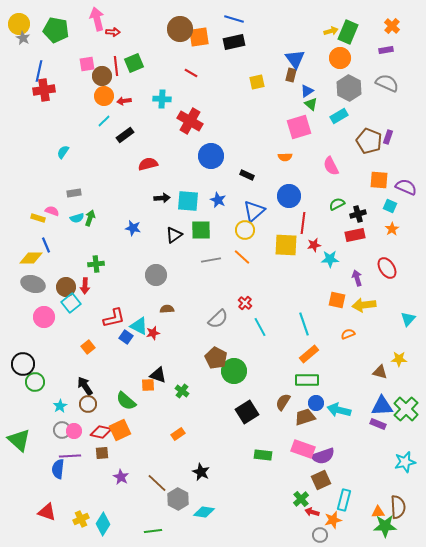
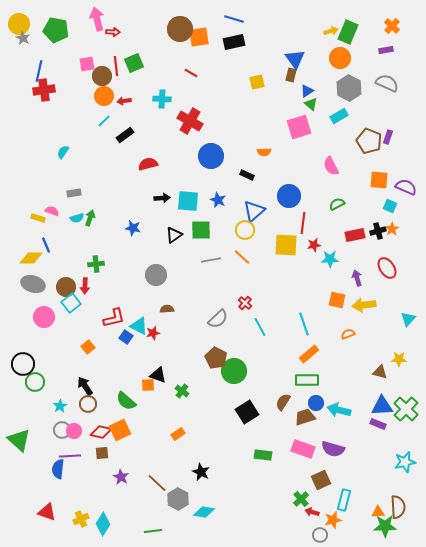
orange semicircle at (285, 157): moved 21 px left, 5 px up
black cross at (358, 214): moved 20 px right, 17 px down
purple semicircle at (323, 456): moved 10 px right, 7 px up; rotated 35 degrees clockwise
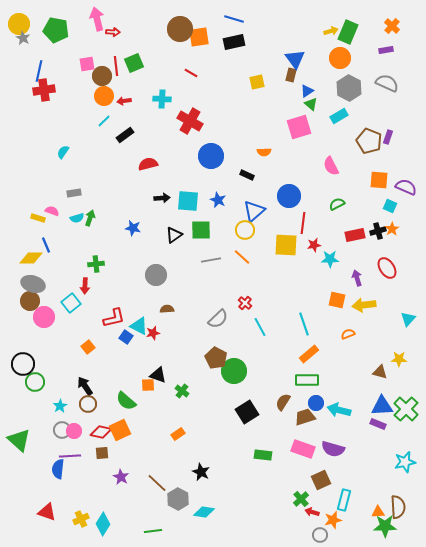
brown circle at (66, 287): moved 36 px left, 14 px down
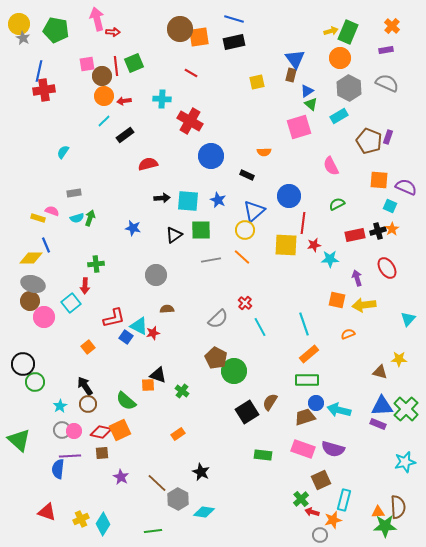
brown semicircle at (283, 402): moved 13 px left
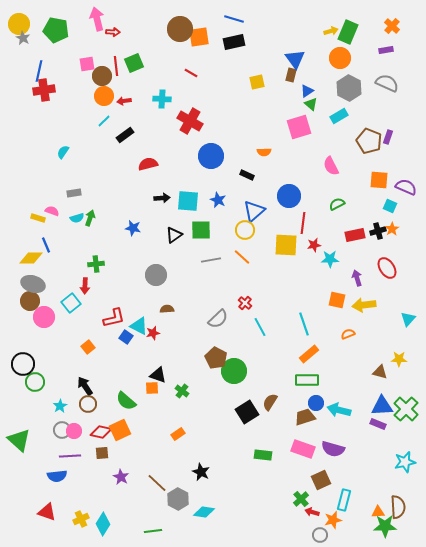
orange square at (148, 385): moved 4 px right, 3 px down
blue semicircle at (58, 469): moved 1 px left, 7 px down; rotated 102 degrees counterclockwise
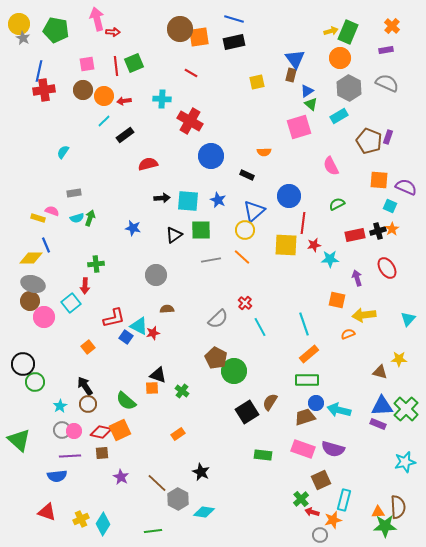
brown circle at (102, 76): moved 19 px left, 14 px down
yellow arrow at (364, 305): moved 10 px down
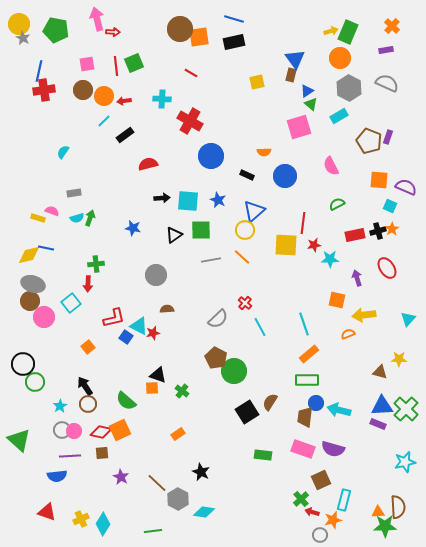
blue circle at (289, 196): moved 4 px left, 20 px up
blue line at (46, 245): moved 3 px down; rotated 56 degrees counterclockwise
yellow diamond at (31, 258): moved 2 px left, 3 px up; rotated 15 degrees counterclockwise
red arrow at (85, 286): moved 3 px right, 2 px up
brown trapezoid at (305, 417): rotated 65 degrees counterclockwise
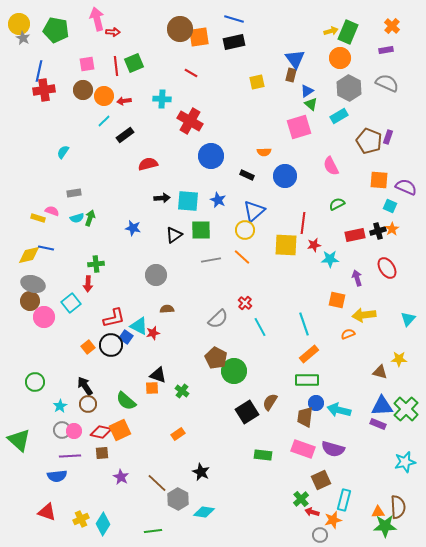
black circle at (23, 364): moved 88 px right, 19 px up
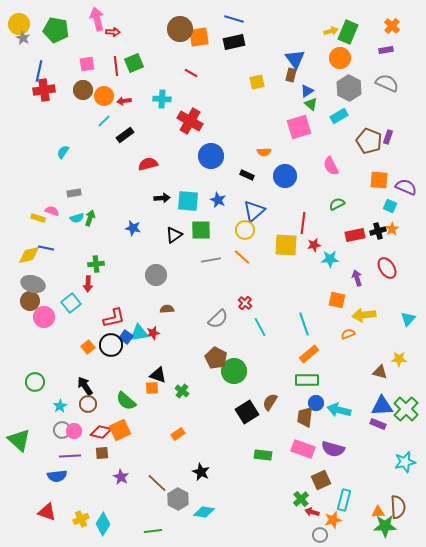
cyan triangle at (139, 326): moved 7 px down; rotated 36 degrees counterclockwise
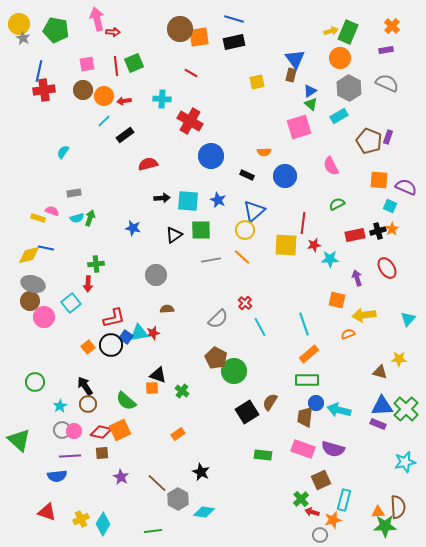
blue triangle at (307, 91): moved 3 px right
